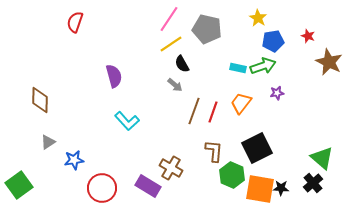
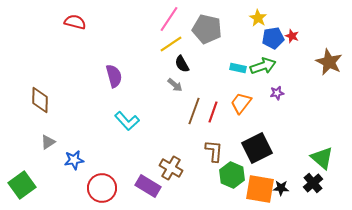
red semicircle: rotated 85 degrees clockwise
red star: moved 16 px left
blue pentagon: moved 3 px up
green square: moved 3 px right
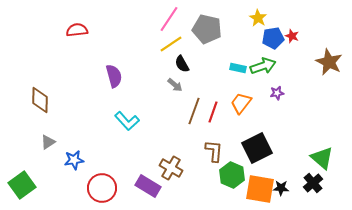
red semicircle: moved 2 px right, 8 px down; rotated 20 degrees counterclockwise
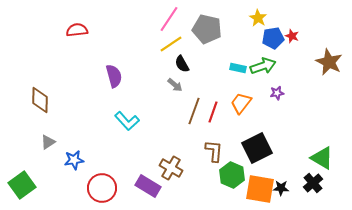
green triangle: rotated 10 degrees counterclockwise
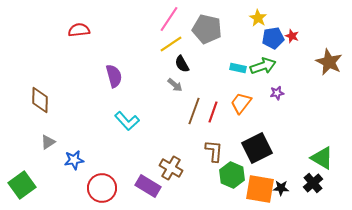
red semicircle: moved 2 px right
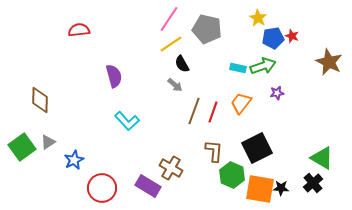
blue star: rotated 18 degrees counterclockwise
green square: moved 38 px up
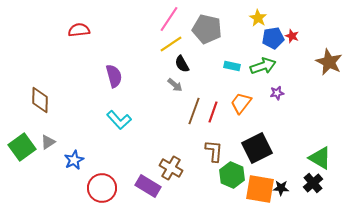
cyan rectangle: moved 6 px left, 2 px up
cyan L-shape: moved 8 px left, 1 px up
green triangle: moved 2 px left
